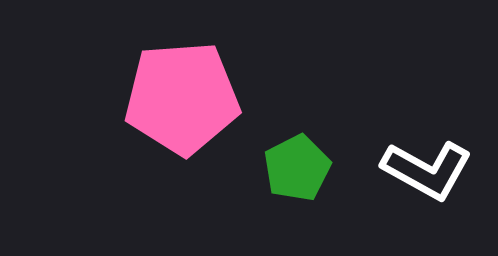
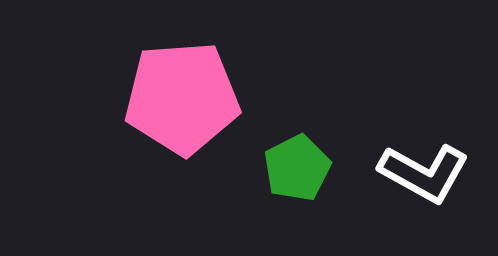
white L-shape: moved 3 px left, 3 px down
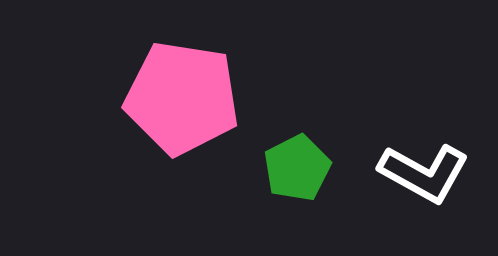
pink pentagon: rotated 13 degrees clockwise
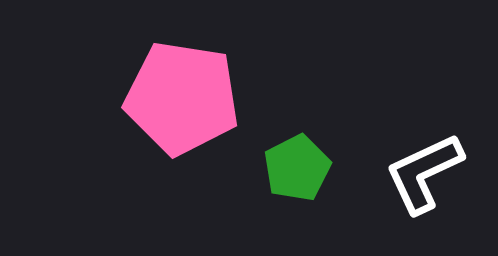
white L-shape: rotated 126 degrees clockwise
